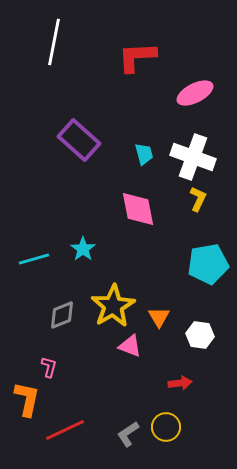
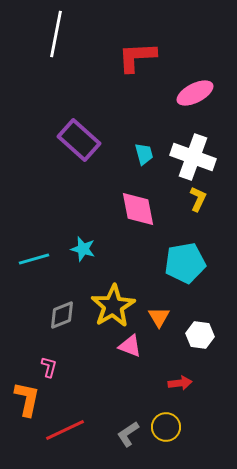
white line: moved 2 px right, 8 px up
cyan star: rotated 20 degrees counterclockwise
cyan pentagon: moved 23 px left, 1 px up
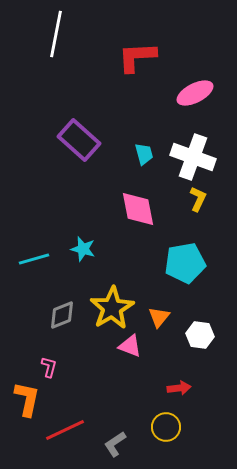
yellow star: moved 1 px left, 2 px down
orange triangle: rotated 10 degrees clockwise
red arrow: moved 1 px left, 5 px down
gray L-shape: moved 13 px left, 10 px down
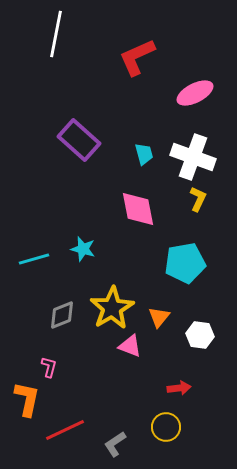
red L-shape: rotated 21 degrees counterclockwise
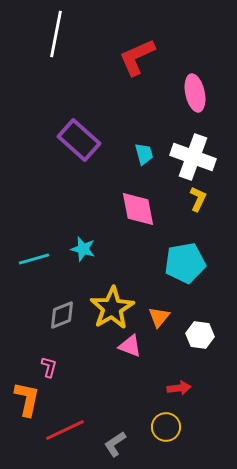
pink ellipse: rotated 75 degrees counterclockwise
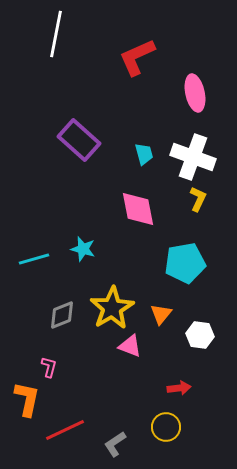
orange triangle: moved 2 px right, 3 px up
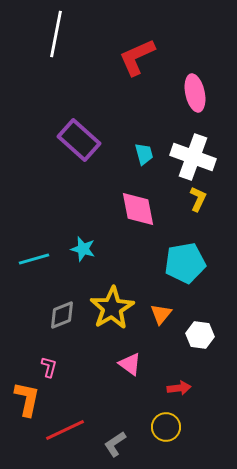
pink triangle: moved 18 px down; rotated 15 degrees clockwise
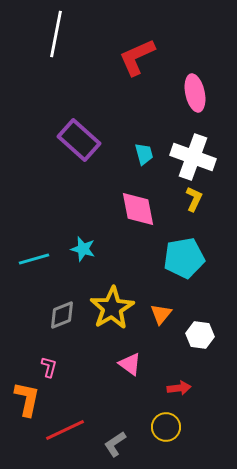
yellow L-shape: moved 4 px left
cyan pentagon: moved 1 px left, 5 px up
